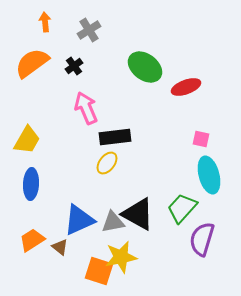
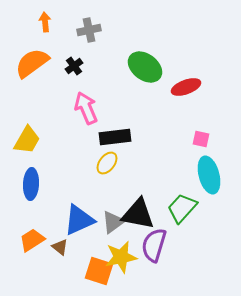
gray cross: rotated 20 degrees clockwise
black triangle: rotated 18 degrees counterclockwise
gray triangle: rotated 25 degrees counterclockwise
purple semicircle: moved 48 px left, 6 px down
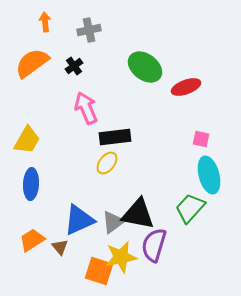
green trapezoid: moved 8 px right
brown triangle: rotated 12 degrees clockwise
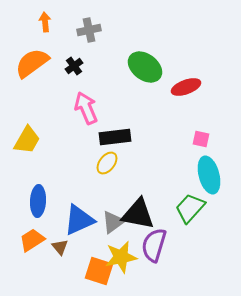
blue ellipse: moved 7 px right, 17 px down
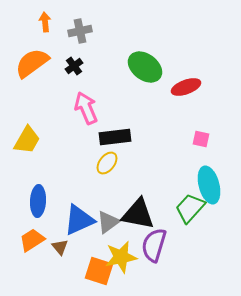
gray cross: moved 9 px left, 1 px down
cyan ellipse: moved 10 px down
gray triangle: moved 5 px left
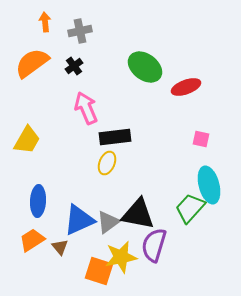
yellow ellipse: rotated 15 degrees counterclockwise
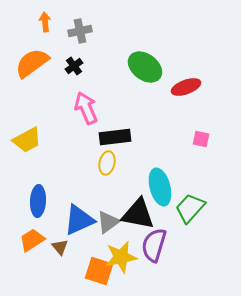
yellow trapezoid: rotated 32 degrees clockwise
yellow ellipse: rotated 10 degrees counterclockwise
cyan ellipse: moved 49 px left, 2 px down
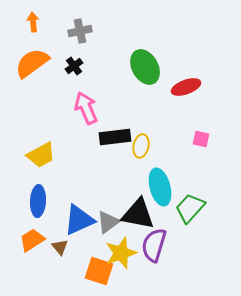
orange arrow: moved 12 px left
green ellipse: rotated 24 degrees clockwise
yellow trapezoid: moved 14 px right, 15 px down
yellow ellipse: moved 34 px right, 17 px up
yellow star: moved 4 px up; rotated 8 degrees counterclockwise
